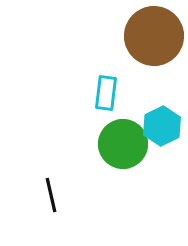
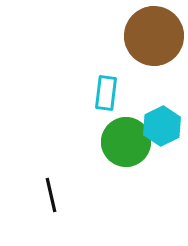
green circle: moved 3 px right, 2 px up
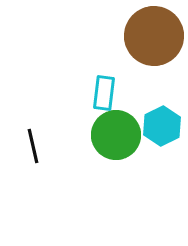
cyan rectangle: moved 2 px left
green circle: moved 10 px left, 7 px up
black line: moved 18 px left, 49 px up
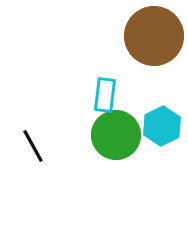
cyan rectangle: moved 1 px right, 2 px down
black line: rotated 16 degrees counterclockwise
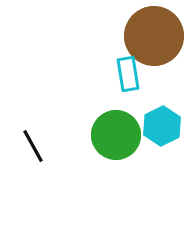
cyan rectangle: moved 23 px right, 21 px up; rotated 16 degrees counterclockwise
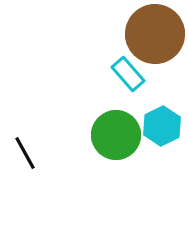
brown circle: moved 1 px right, 2 px up
cyan rectangle: rotated 32 degrees counterclockwise
black line: moved 8 px left, 7 px down
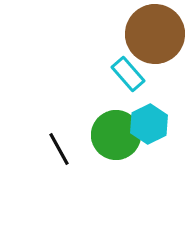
cyan hexagon: moved 13 px left, 2 px up
black line: moved 34 px right, 4 px up
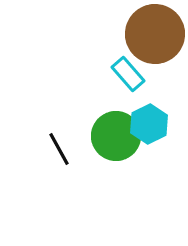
green circle: moved 1 px down
